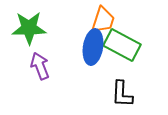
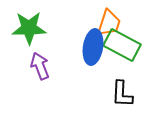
orange trapezoid: moved 6 px right, 3 px down
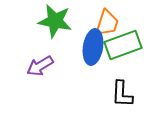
orange trapezoid: moved 2 px left
green star: moved 26 px right, 7 px up; rotated 12 degrees clockwise
green rectangle: moved 1 px right; rotated 48 degrees counterclockwise
purple arrow: rotated 100 degrees counterclockwise
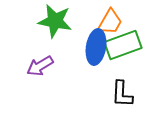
orange trapezoid: moved 3 px right, 1 px up; rotated 12 degrees clockwise
blue ellipse: moved 3 px right
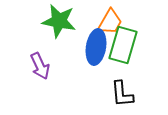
green star: moved 4 px right
green rectangle: rotated 54 degrees counterclockwise
purple arrow: rotated 84 degrees counterclockwise
black L-shape: rotated 8 degrees counterclockwise
